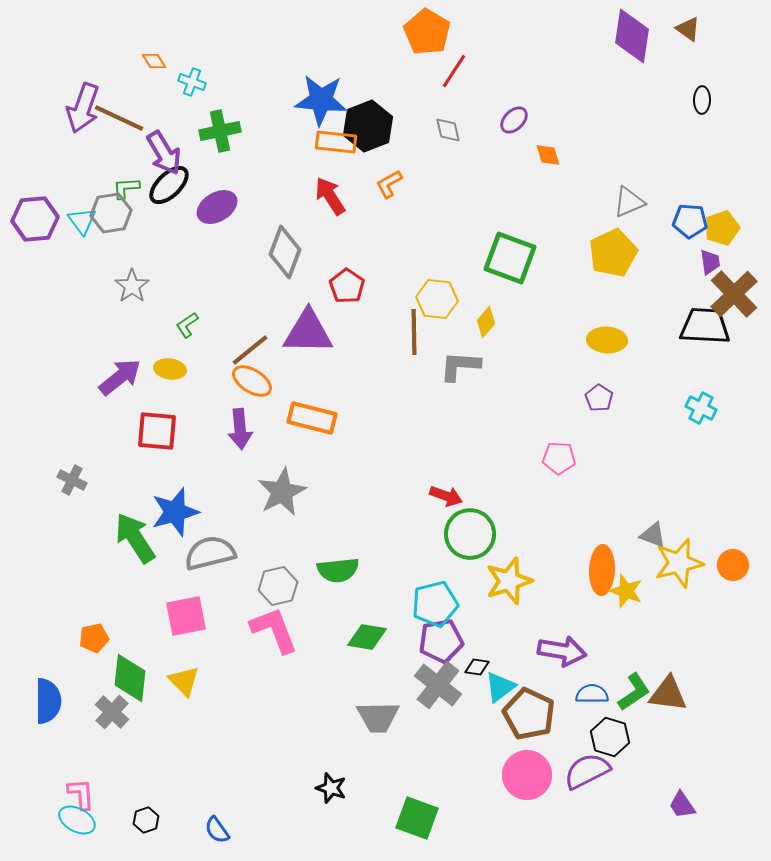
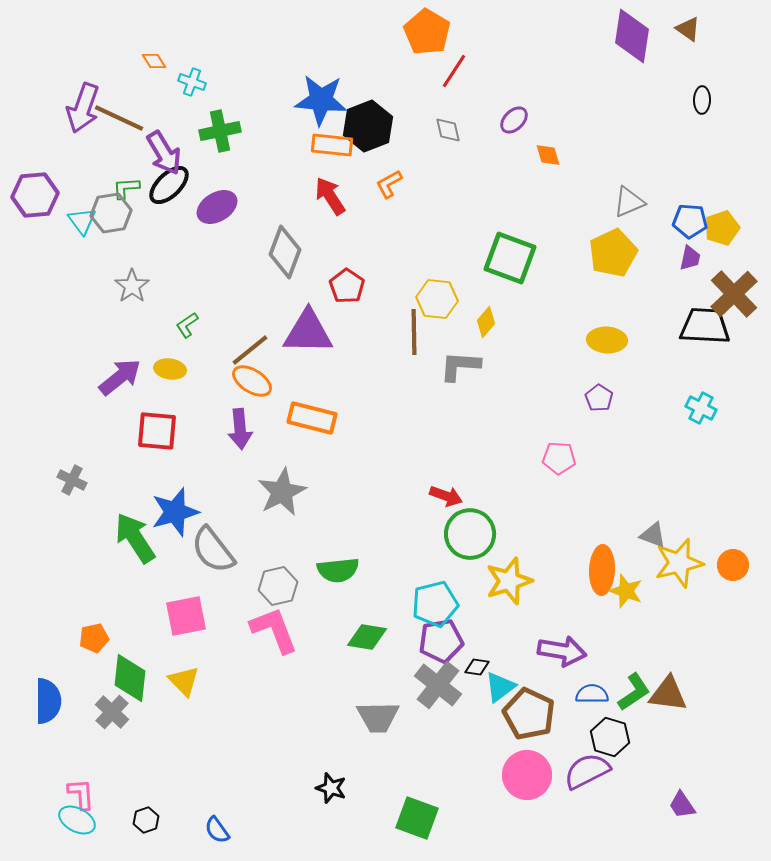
orange rectangle at (336, 142): moved 4 px left, 3 px down
purple hexagon at (35, 219): moved 24 px up
purple trapezoid at (710, 262): moved 20 px left, 4 px up; rotated 20 degrees clockwise
gray semicircle at (210, 553): moved 3 px right, 3 px up; rotated 114 degrees counterclockwise
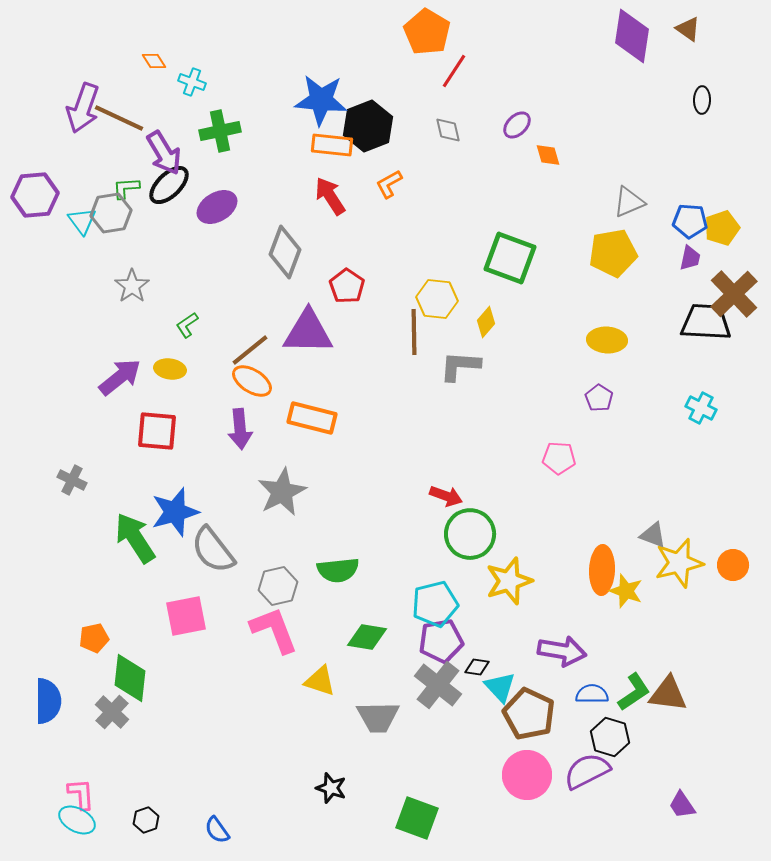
purple ellipse at (514, 120): moved 3 px right, 5 px down
yellow pentagon at (613, 253): rotated 15 degrees clockwise
black trapezoid at (705, 326): moved 1 px right, 4 px up
yellow triangle at (184, 681): moved 136 px right; rotated 28 degrees counterclockwise
cyan triangle at (500, 687): rotated 36 degrees counterclockwise
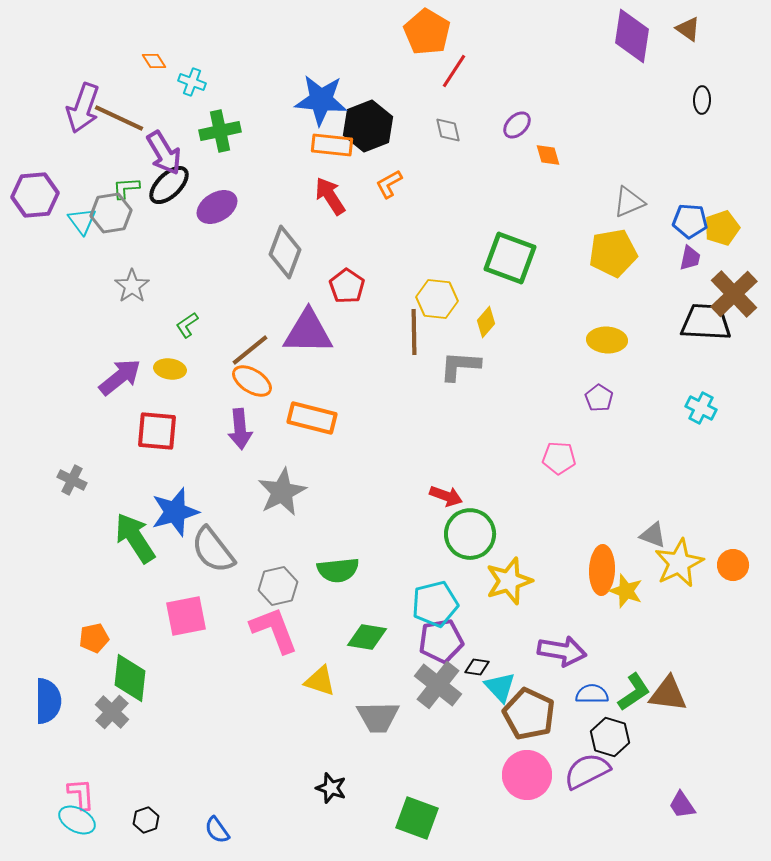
yellow star at (679, 563): rotated 12 degrees counterclockwise
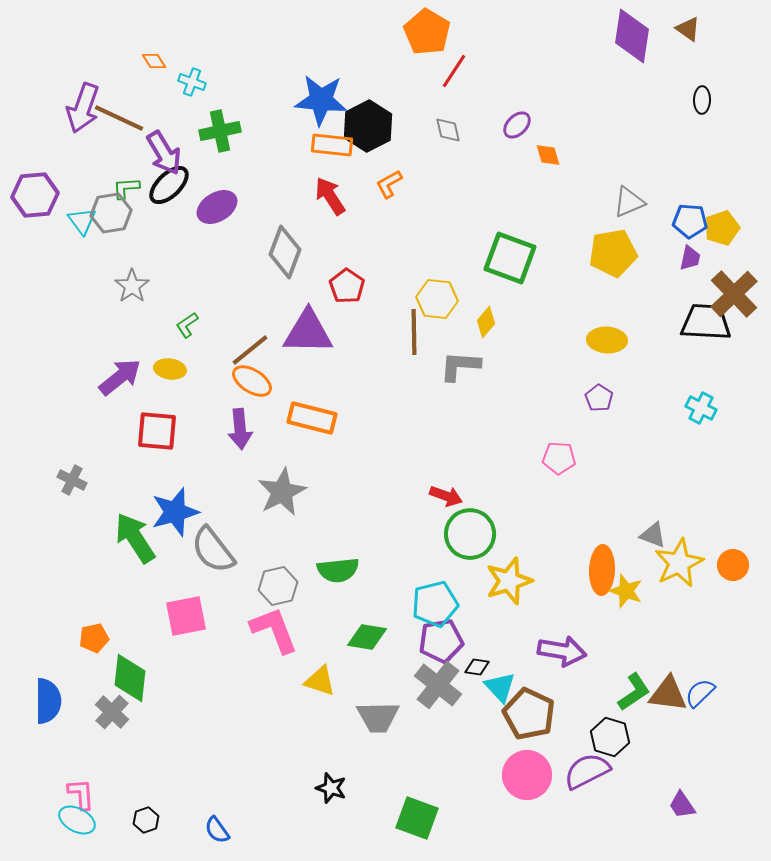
black hexagon at (368, 126): rotated 6 degrees counterclockwise
blue semicircle at (592, 694): moved 108 px right, 1 px up; rotated 44 degrees counterclockwise
